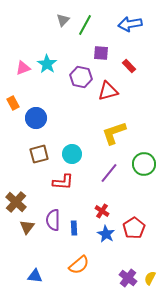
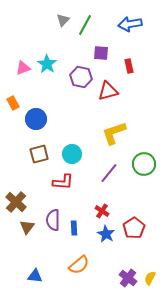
red rectangle: rotated 32 degrees clockwise
blue circle: moved 1 px down
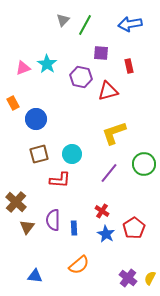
red L-shape: moved 3 px left, 2 px up
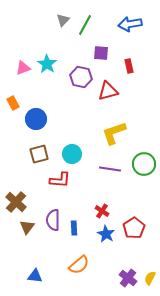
purple line: moved 1 px right, 4 px up; rotated 60 degrees clockwise
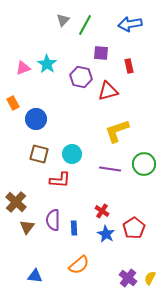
yellow L-shape: moved 3 px right, 2 px up
brown square: rotated 30 degrees clockwise
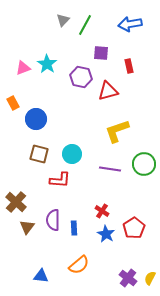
blue triangle: moved 6 px right
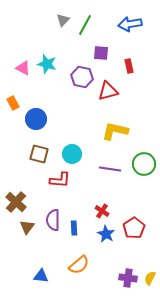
cyan star: rotated 18 degrees counterclockwise
pink triangle: rotated 49 degrees clockwise
purple hexagon: moved 1 px right
yellow L-shape: moved 2 px left; rotated 32 degrees clockwise
purple cross: rotated 30 degrees counterclockwise
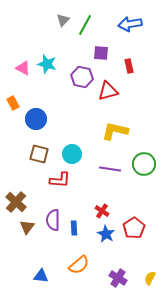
purple cross: moved 10 px left; rotated 24 degrees clockwise
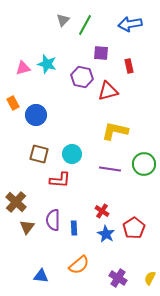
pink triangle: rotated 42 degrees counterclockwise
blue circle: moved 4 px up
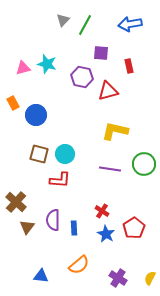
cyan circle: moved 7 px left
